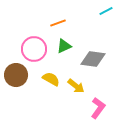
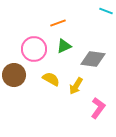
cyan line: rotated 48 degrees clockwise
brown circle: moved 2 px left
yellow arrow: rotated 84 degrees clockwise
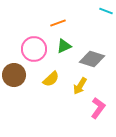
gray diamond: moved 1 px left; rotated 10 degrees clockwise
yellow semicircle: rotated 108 degrees clockwise
yellow arrow: moved 4 px right
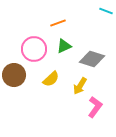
pink L-shape: moved 3 px left, 1 px up
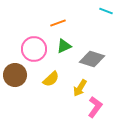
brown circle: moved 1 px right
yellow arrow: moved 2 px down
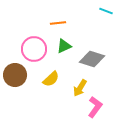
orange line: rotated 14 degrees clockwise
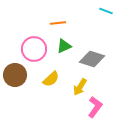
yellow arrow: moved 1 px up
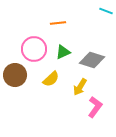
green triangle: moved 1 px left, 6 px down
gray diamond: moved 1 px down
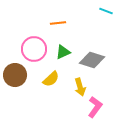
yellow arrow: rotated 48 degrees counterclockwise
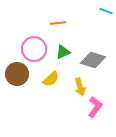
gray diamond: moved 1 px right
brown circle: moved 2 px right, 1 px up
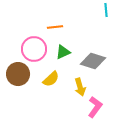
cyan line: moved 1 px up; rotated 64 degrees clockwise
orange line: moved 3 px left, 4 px down
gray diamond: moved 1 px down
brown circle: moved 1 px right
